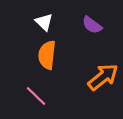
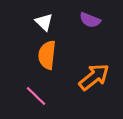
purple semicircle: moved 2 px left, 5 px up; rotated 15 degrees counterclockwise
orange arrow: moved 9 px left
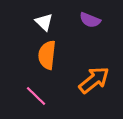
orange arrow: moved 3 px down
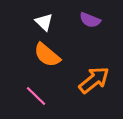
orange semicircle: rotated 56 degrees counterclockwise
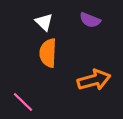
orange semicircle: moved 1 px right, 2 px up; rotated 52 degrees clockwise
orange arrow: rotated 24 degrees clockwise
pink line: moved 13 px left, 6 px down
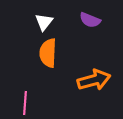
white triangle: rotated 24 degrees clockwise
pink line: moved 2 px right, 1 px down; rotated 50 degrees clockwise
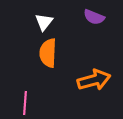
purple semicircle: moved 4 px right, 3 px up
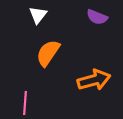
purple semicircle: moved 3 px right
white triangle: moved 6 px left, 7 px up
orange semicircle: rotated 32 degrees clockwise
